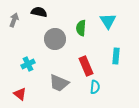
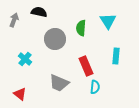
cyan cross: moved 3 px left, 5 px up; rotated 24 degrees counterclockwise
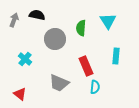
black semicircle: moved 2 px left, 3 px down
